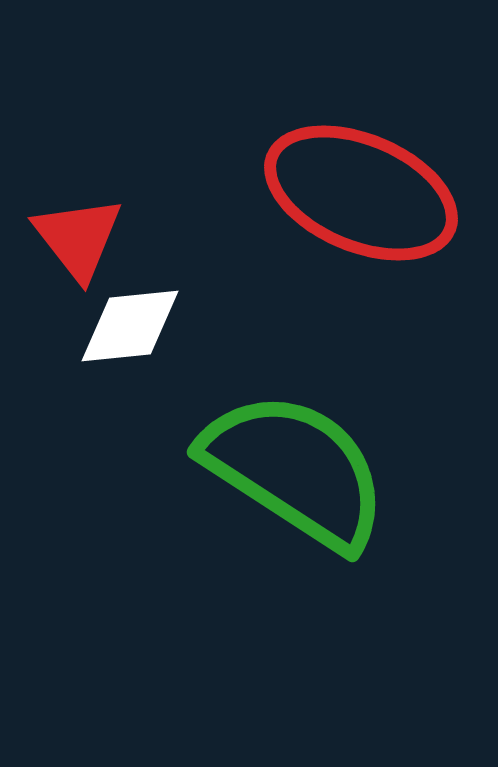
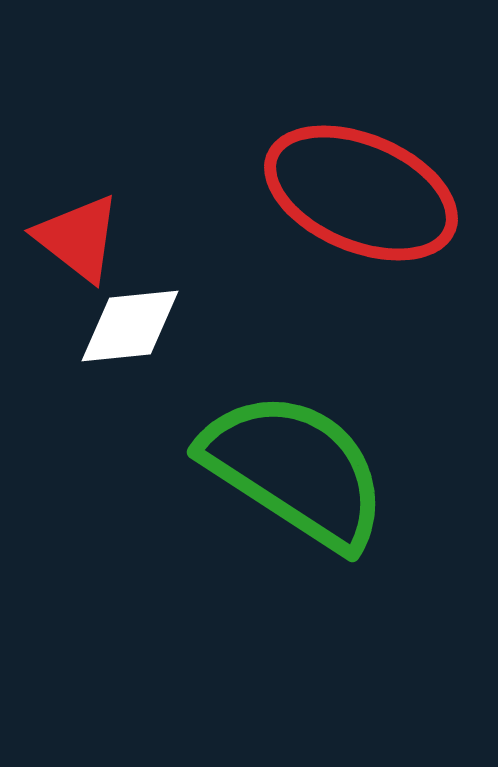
red triangle: rotated 14 degrees counterclockwise
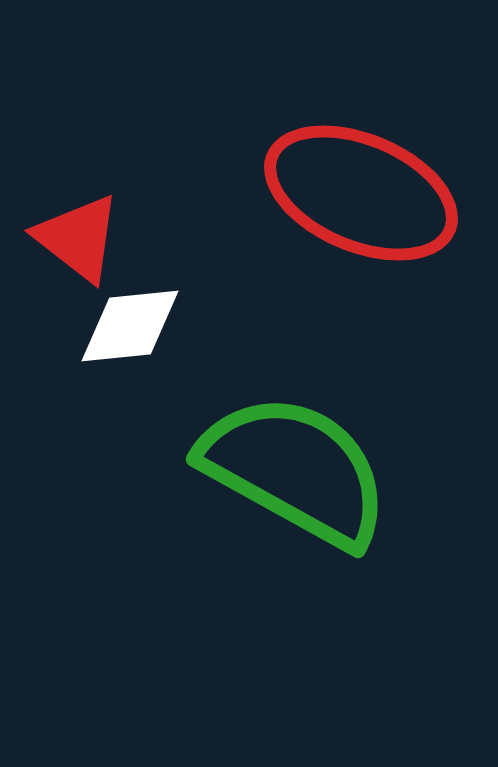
green semicircle: rotated 4 degrees counterclockwise
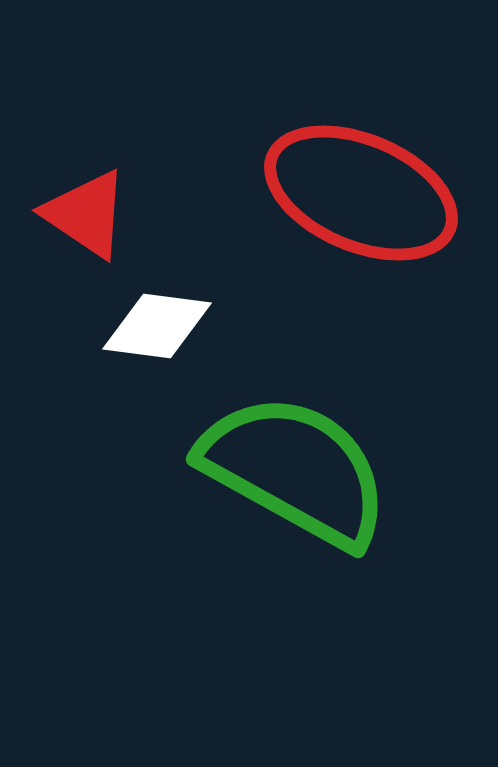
red triangle: moved 8 px right, 24 px up; rotated 4 degrees counterclockwise
white diamond: moved 27 px right; rotated 13 degrees clockwise
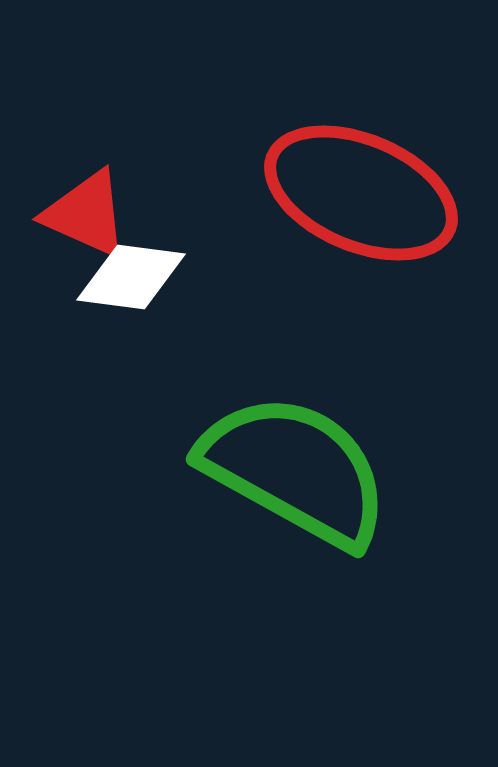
red triangle: rotated 10 degrees counterclockwise
white diamond: moved 26 px left, 49 px up
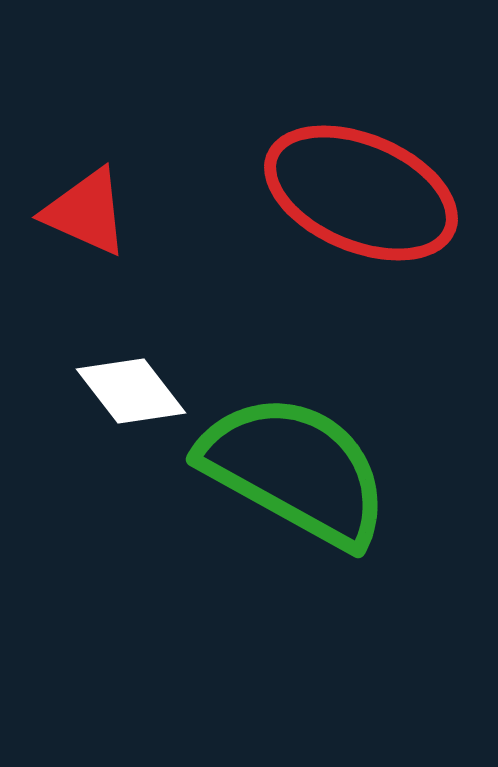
red triangle: moved 2 px up
white diamond: moved 114 px down; rotated 45 degrees clockwise
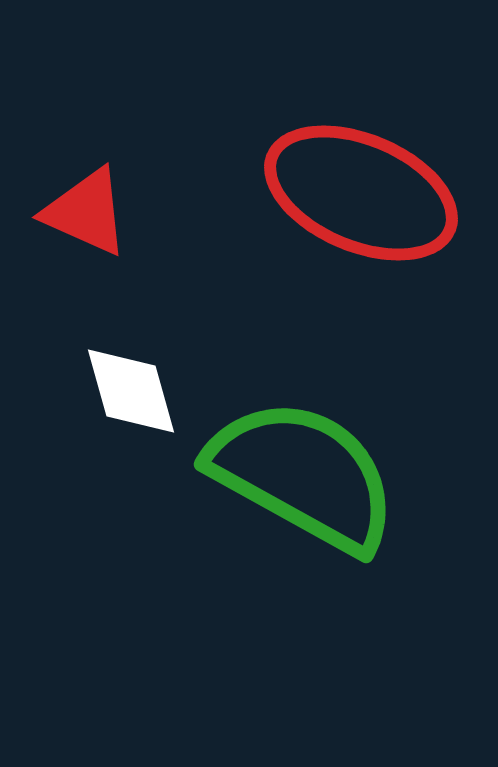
white diamond: rotated 22 degrees clockwise
green semicircle: moved 8 px right, 5 px down
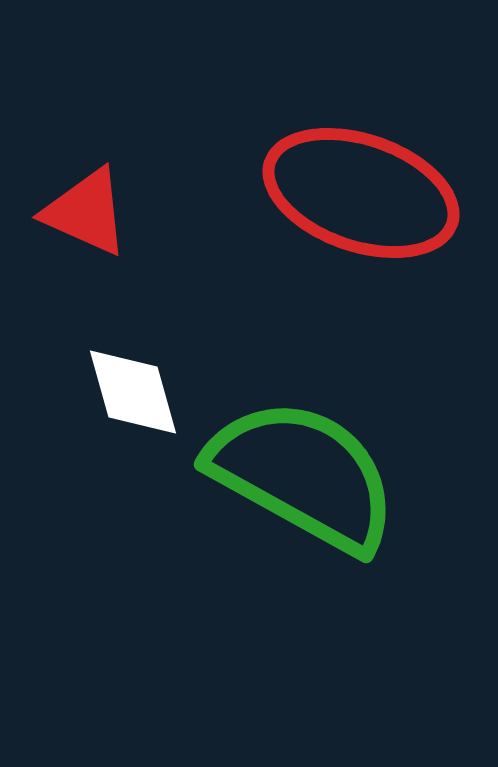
red ellipse: rotated 4 degrees counterclockwise
white diamond: moved 2 px right, 1 px down
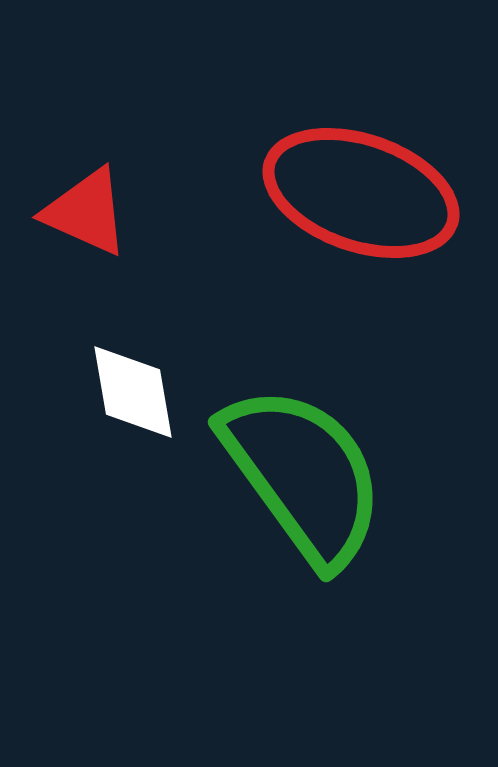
white diamond: rotated 6 degrees clockwise
green semicircle: rotated 25 degrees clockwise
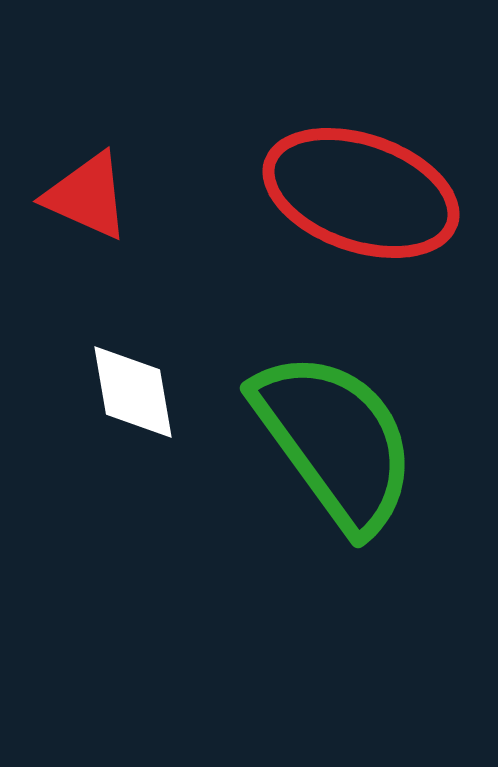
red triangle: moved 1 px right, 16 px up
green semicircle: moved 32 px right, 34 px up
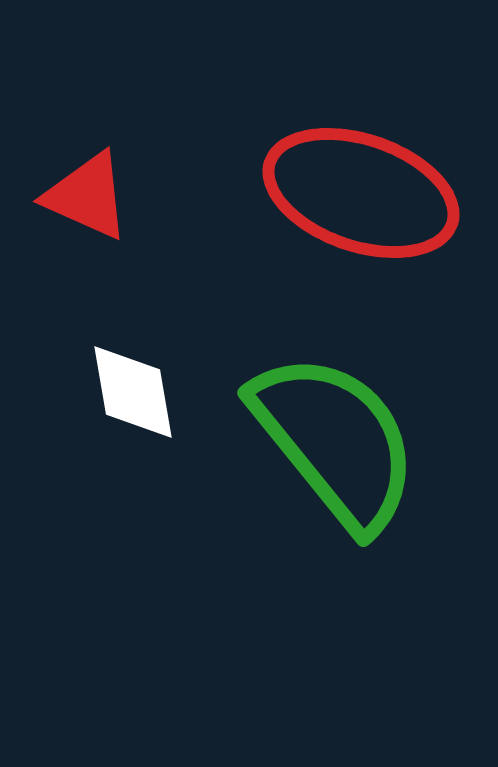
green semicircle: rotated 3 degrees counterclockwise
